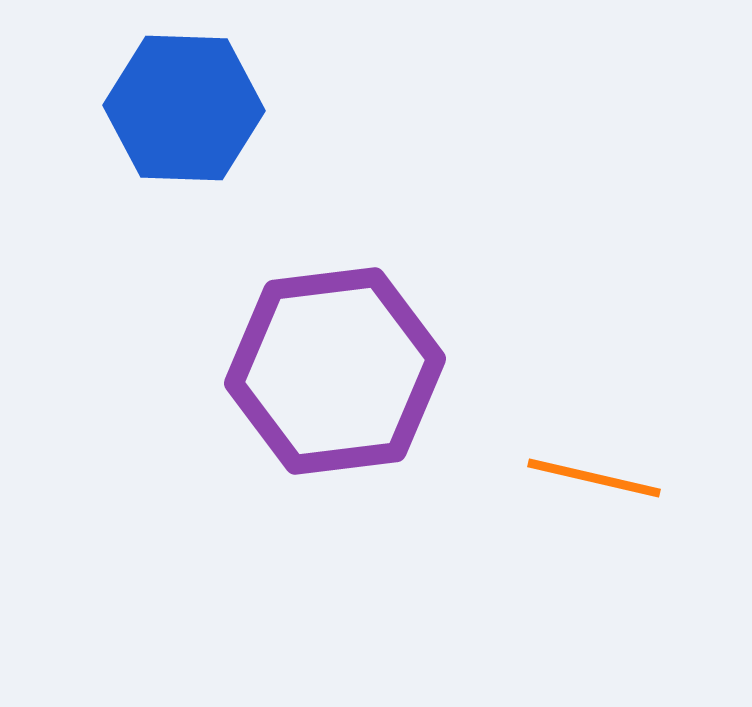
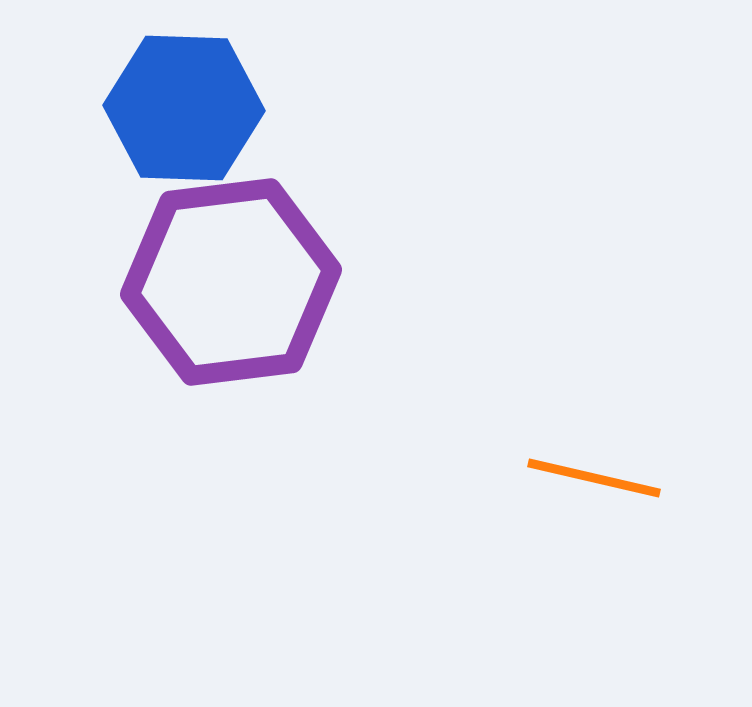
purple hexagon: moved 104 px left, 89 px up
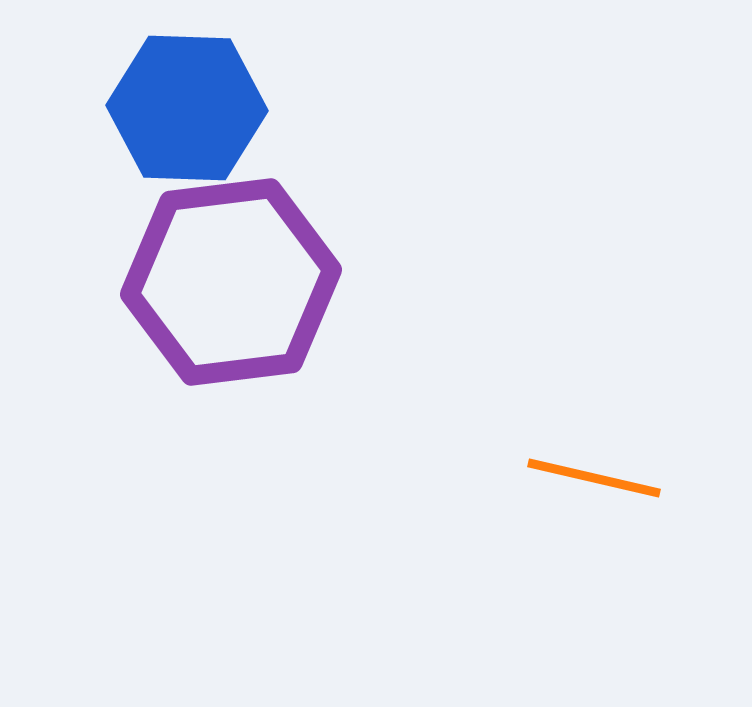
blue hexagon: moved 3 px right
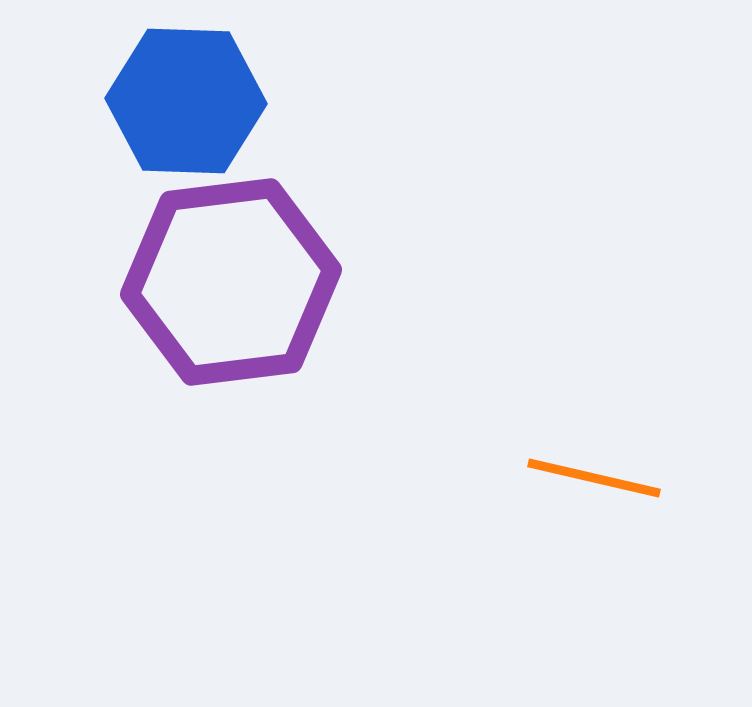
blue hexagon: moved 1 px left, 7 px up
